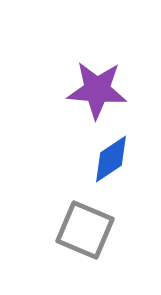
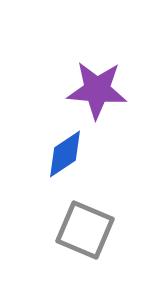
blue diamond: moved 46 px left, 5 px up
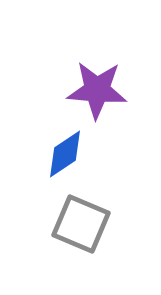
gray square: moved 4 px left, 6 px up
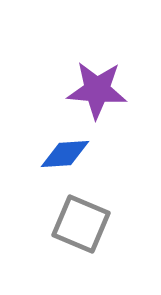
blue diamond: rotated 30 degrees clockwise
